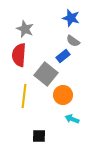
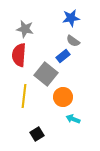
blue star: rotated 24 degrees counterclockwise
gray star: rotated 12 degrees counterclockwise
orange circle: moved 2 px down
cyan arrow: moved 1 px right
black square: moved 2 px left, 2 px up; rotated 32 degrees counterclockwise
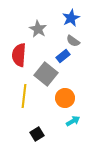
blue star: rotated 18 degrees counterclockwise
gray star: moved 13 px right; rotated 18 degrees clockwise
orange circle: moved 2 px right, 1 px down
cyan arrow: moved 2 px down; rotated 128 degrees clockwise
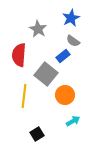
orange circle: moved 3 px up
